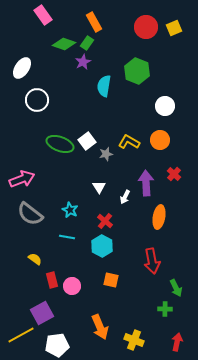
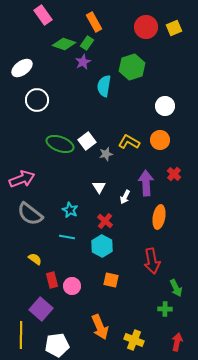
white ellipse at (22, 68): rotated 20 degrees clockwise
green hexagon at (137, 71): moved 5 px left, 4 px up; rotated 20 degrees clockwise
purple square at (42, 313): moved 1 px left, 4 px up; rotated 20 degrees counterclockwise
yellow line at (21, 335): rotated 60 degrees counterclockwise
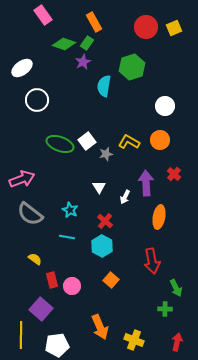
orange square at (111, 280): rotated 28 degrees clockwise
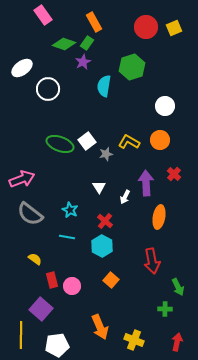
white circle at (37, 100): moved 11 px right, 11 px up
green arrow at (176, 288): moved 2 px right, 1 px up
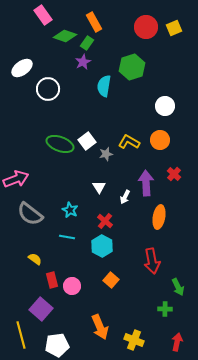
green diamond at (64, 44): moved 1 px right, 8 px up
pink arrow at (22, 179): moved 6 px left
yellow line at (21, 335): rotated 16 degrees counterclockwise
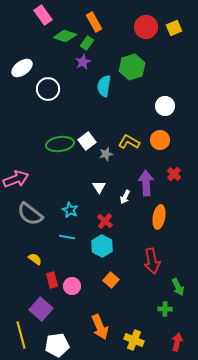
green ellipse at (60, 144): rotated 28 degrees counterclockwise
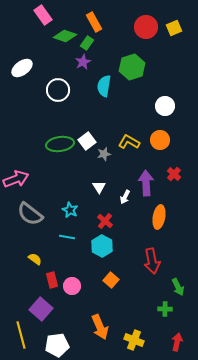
white circle at (48, 89): moved 10 px right, 1 px down
gray star at (106, 154): moved 2 px left
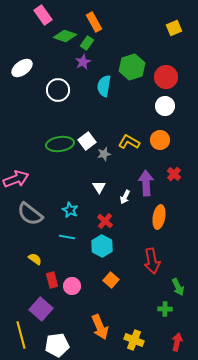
red circle at (146, 27): moved 20 px right, 50 px down
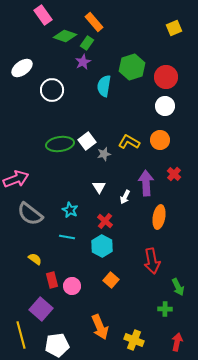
orange rectangle at (94, 22): rotated 12 degrees counterclockwise
white circle at (58, 90): moved 6 px left
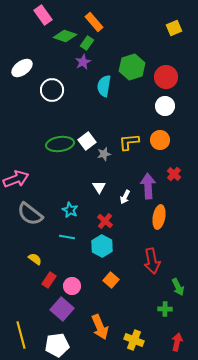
yellow L-shape at (129, 142): rotated 35 degrees counterclockwise
purple arrow at (146, 183): moved 2 px right, 3 px down
red rectangle at (52, 280): moved 3 px left; rotated 49 degrees clockwise
purple square at (41, 309): moved 21 px right
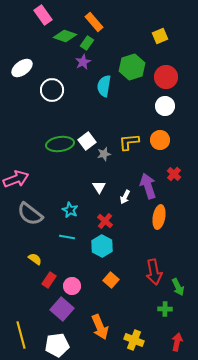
yellow square at (174, 28): moved 14 px left, 8 px down
purple arrow at (148, 186): rotated 15 degrees counterclockwise
red arrow at (152, 261): moved 2 px right, 11 px down
